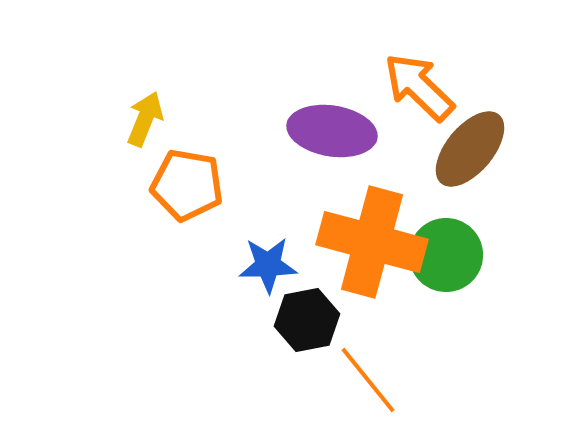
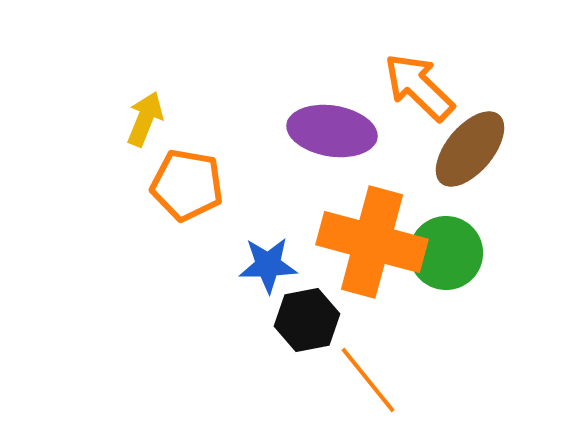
green circle: moved 2 px up
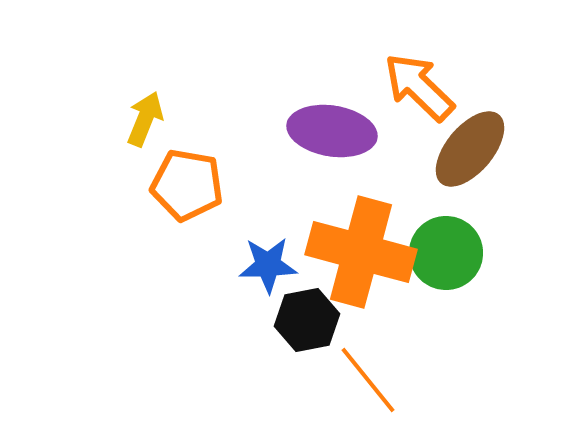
orange cross: moved 11 px left, 10 px down
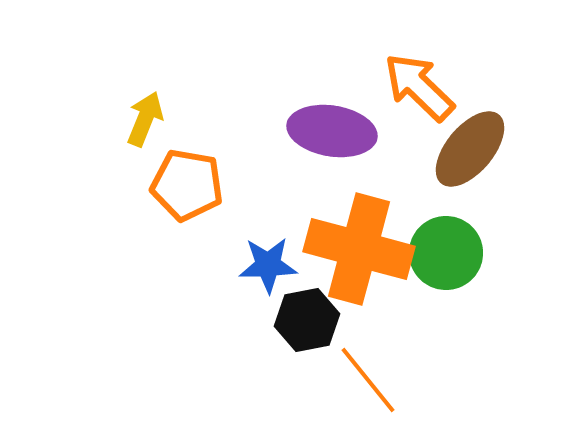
orange cross: moved 2 px left, 3 px up
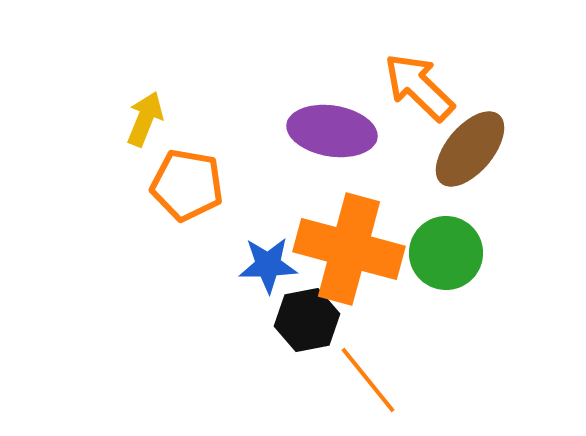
orange cross: moved 10 px left
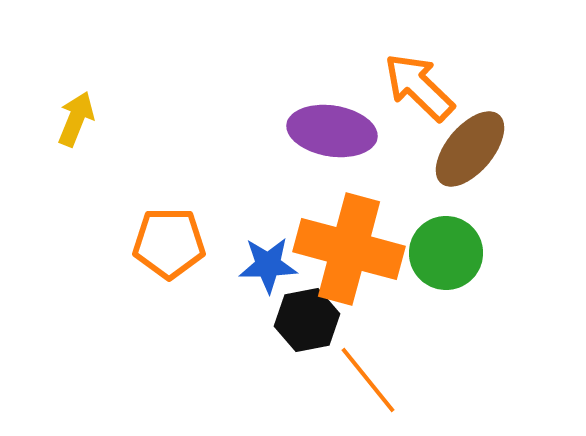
yellow arrow: moved 69 px left
orange pentagon: moved 18 px left, 58 px down; rotated 10 degrees counterclockwise
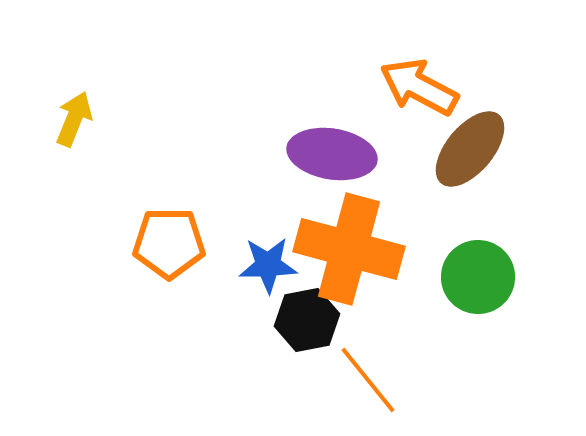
orange arrow: rotated 16 degrees counterclockwise
yellow arrow: moved 2 px left
purple ellipse: moved 23 px down
green circle: moved 32 px right, 24 px down
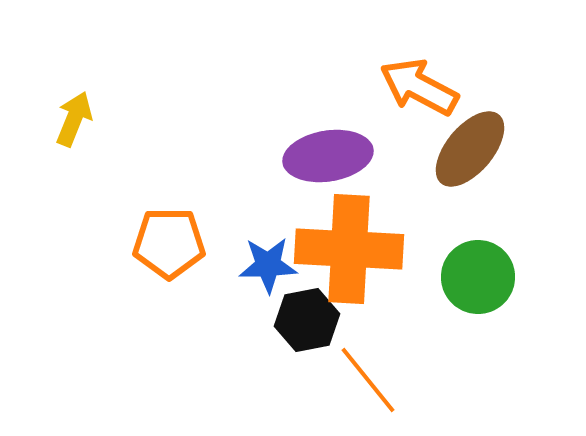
purple ellipse: moved 4 px left, 2 px down; rotated 18 degrees counterclockwise
orange cross: rotated 12 degrees counterclockwise
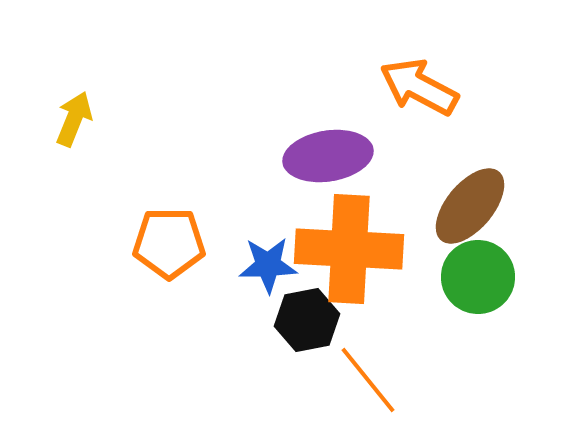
brown ellipse: moved 57 px down
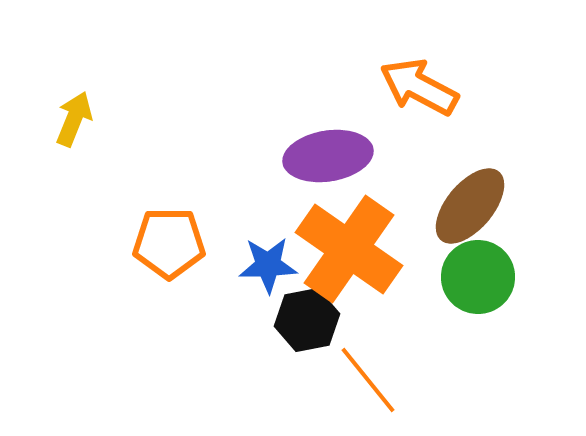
orange cross: rotated 32 degrees clockwise
